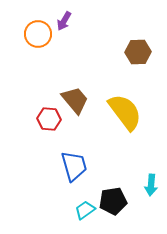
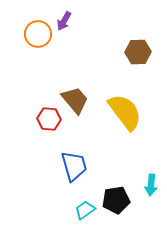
black pentagon: moved 3 px right, 1 px up
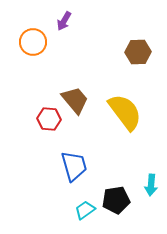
orange circle: moved 5 px left, 8 px down
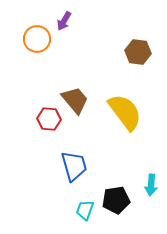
orange circle: moved 4 px right, 3 px up
brown hexagon: rotated 10 degrees clockwise
cyan trapezoid: rotated 35 degrees counterclockwise
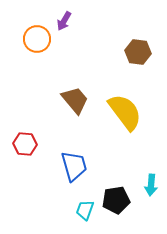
red hexagon: moved 24 px left, 25 px down
